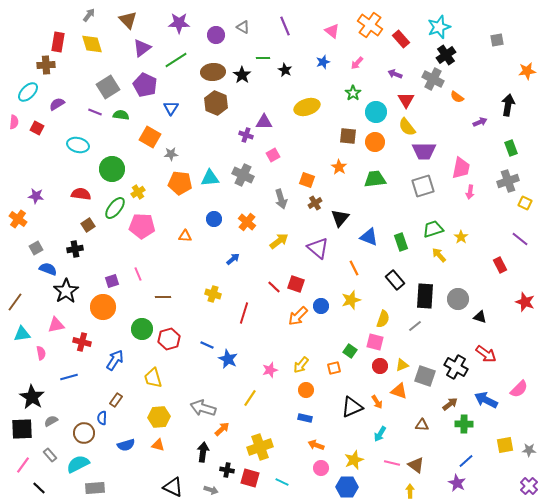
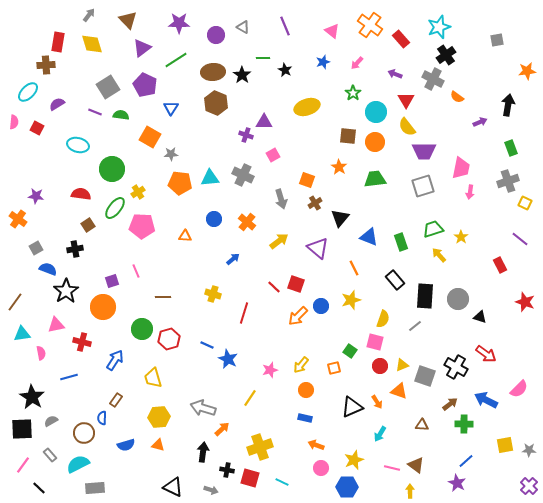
pink line at (138, 274): moved 2 px left, 3 px up
pink line at (392, 463): moved 5 px down
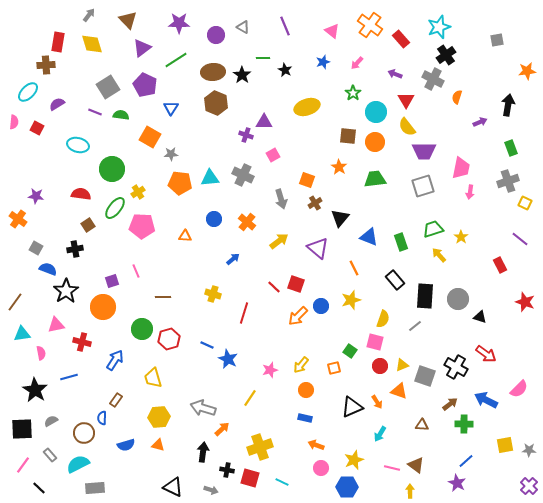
orange semicircle at (457, 97): rotated 72 degrees clockwise
gray square at (36, 248): rotated 32 degrees counterclockwise
black star at (32, 397): moved 3 px right, 7 px up
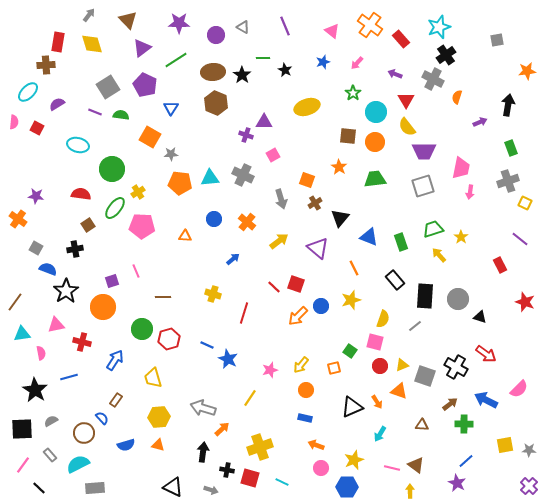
blue semicircle at (102, 418): rotated 136 degrees clockwise
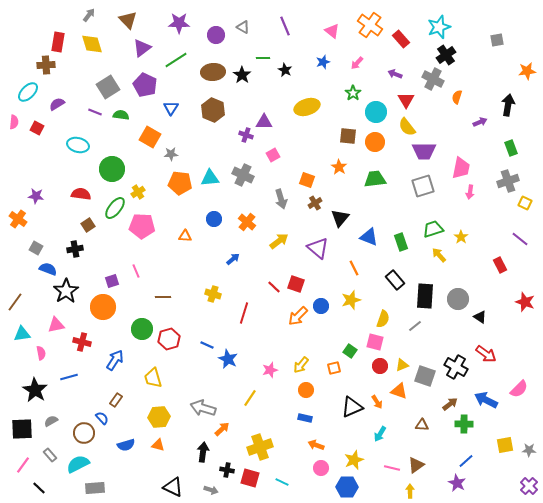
brown hexagon at (216, 103): moved 3 px left, 7 px down
black triangle at (480, 317): rotated 16 degrees clockwise
brown triangle at (416, 465): rotated 48 degrees clockwise
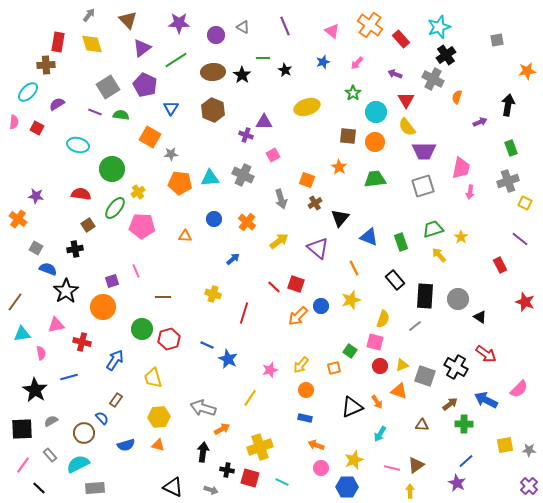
orange arrow at (222, 429): rotated 14 degrees clockwise
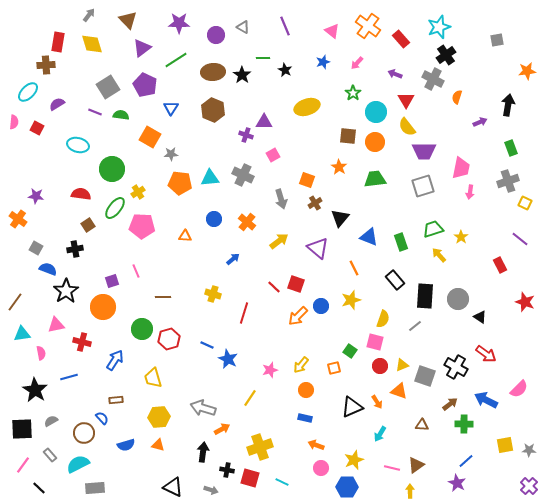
orange cross at (370, 25): moved 2 px left, 1 px down
brown rectangle at (116, 400): rotated 48 degrees clockwise
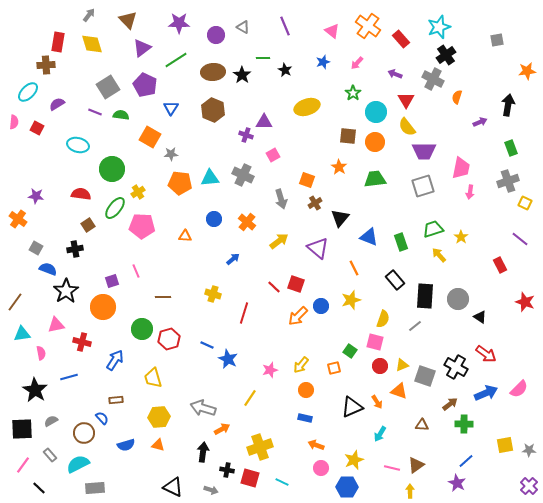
blue arrow at (486, 400): moved 7 px up; rotated 130 degrees clockwise
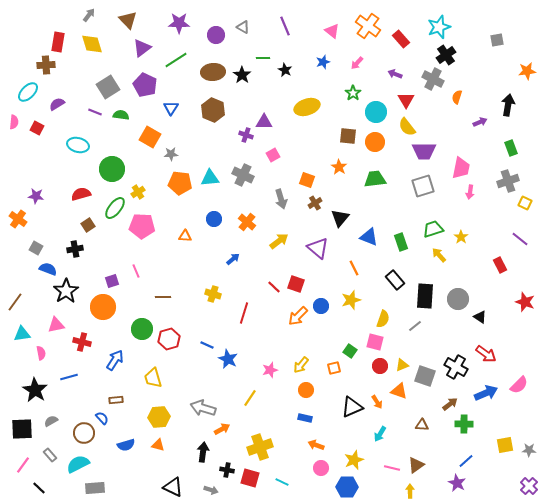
red semicircle at (81, 194): rotated 24 degrees counterclockwise
pink semicircle at (519, 389): moved 4 px up
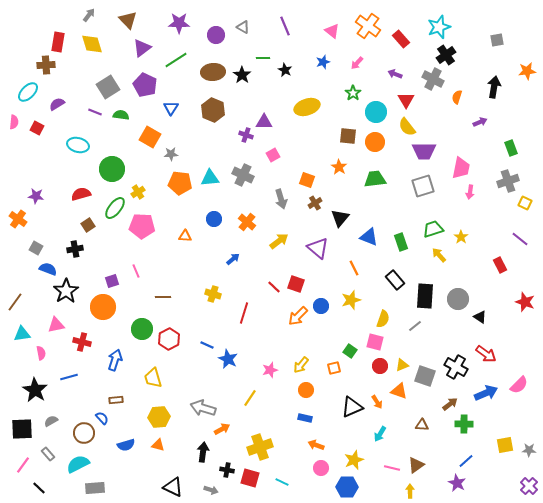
black arrow at (508, 105): moved 14 px left, 18 px up
red hexagon at (169, 339): rotated 10 degrees counterclockwise
blue arrow at (115, 360): rotated 15 degrees counterclockwise
gray rectangle at (50, 455): moved 2 px left, 1 px up
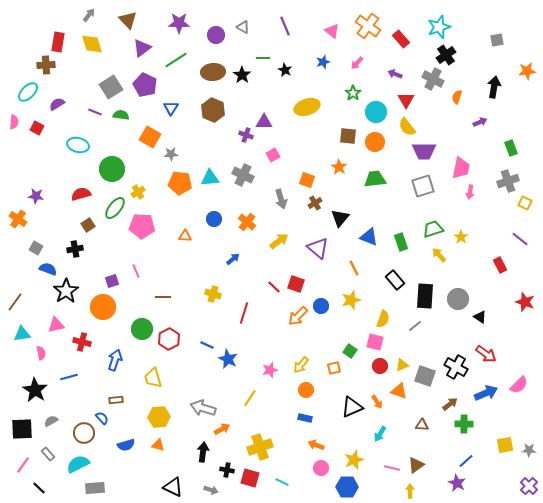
gray square at (108, 87): moved 3 px right
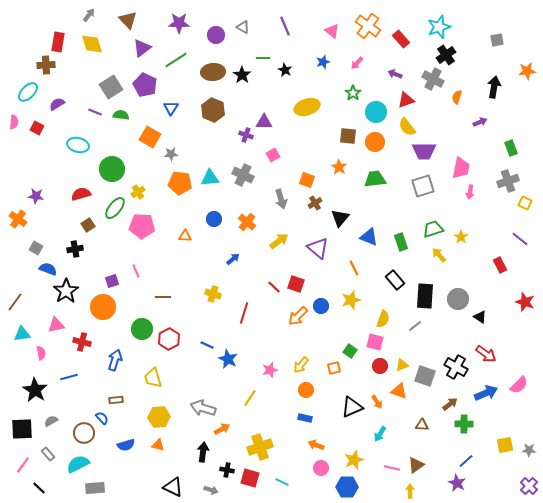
red triangle at (406, 100): rotated 42 degrees clockwise
